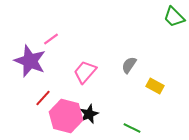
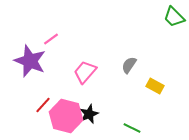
red line: moved 7 px down
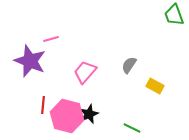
green trapezoid: moved 2 px up; rotated 25 degrees clockwise
pink line: rotated 21 degrees clockwise
red line: rotated 36 degrees counterclockwise
pink hexagon: moved 1 px right
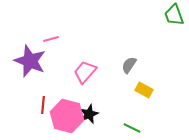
yellow rectangle: moved 11 px left, 4 px down
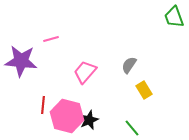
green trapezoid: moved 2 px down
purple star: moved 9 px left; rotated 16 degrees counterclockwise
yellow rectangle: rotated 30 degrees clockwise
black star: moved 6 px down
green line: rotated 24 degrees clockwise
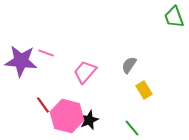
pink line: moved 5 px left, 14 px down; rotated 35 degrees clockwise
red line: rotated 42 degrees counterclockwise
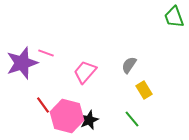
purple star: moved 1 px right, 2 px down; rotated 24 degrees counterclockwise
green line: moved 9 px up
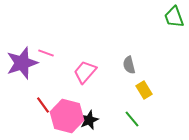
gray semicircle: rotated 48 degrees counterclockwise
